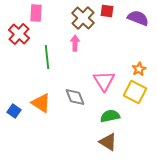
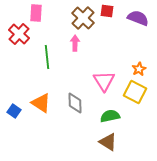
gray diamond: moved 6 px down; rotated 20 degrees clockwise
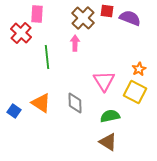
pink rectangle: moved 1 px right, 1 px down
purple semicircle: moved 8 px left
red cross: moved 2 px right, 1 px up
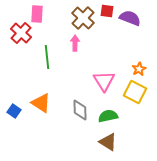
gray diamond: moved 5 px right, 7 px down
green semicircle: moved 2 px left
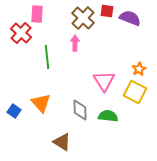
orange triangle: rotated 15 degrees clockwise
green semicircle: rotated 18 degrees clockwise
brown triangle: moved 46 px left
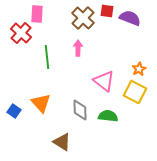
pink arrow: moved 3 px right, 5 px down
pink triangle: rotated 20 degrees counterclockwise
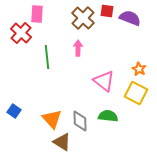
orange star: rotated 16 degrees counterclockwise
yellow square: moved 1 px right, 1 px down
orange triangle: moved 11 px right, 16 px down
gray diamond: moved 11 px down
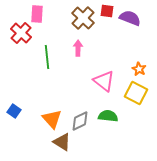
gray diamond: rotated 65 degrees clockwise
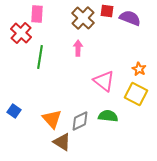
green line: moved 7 px left; rotated 15 degrees clockwise
yellow square: moved 1 px down
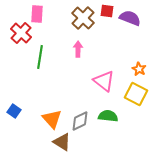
pink arrow: moved 1 px down
